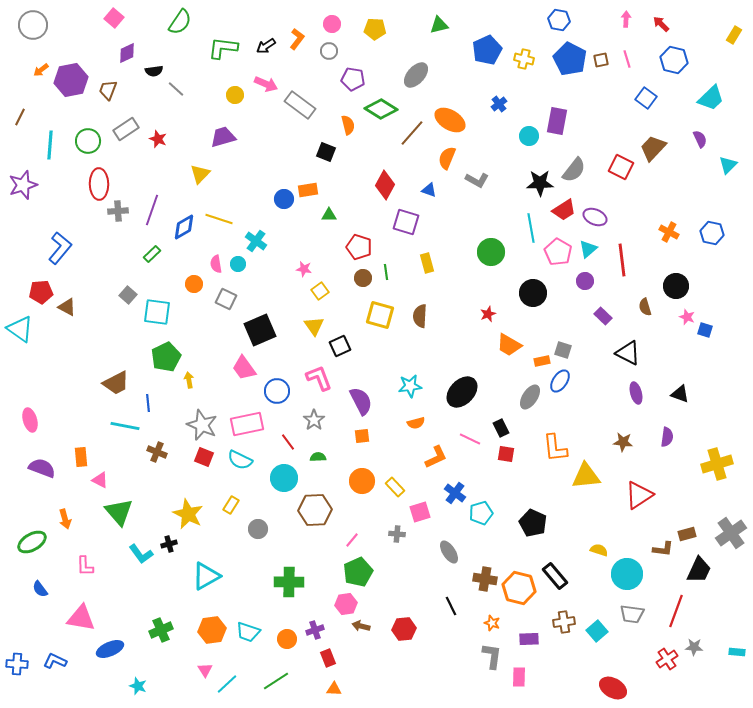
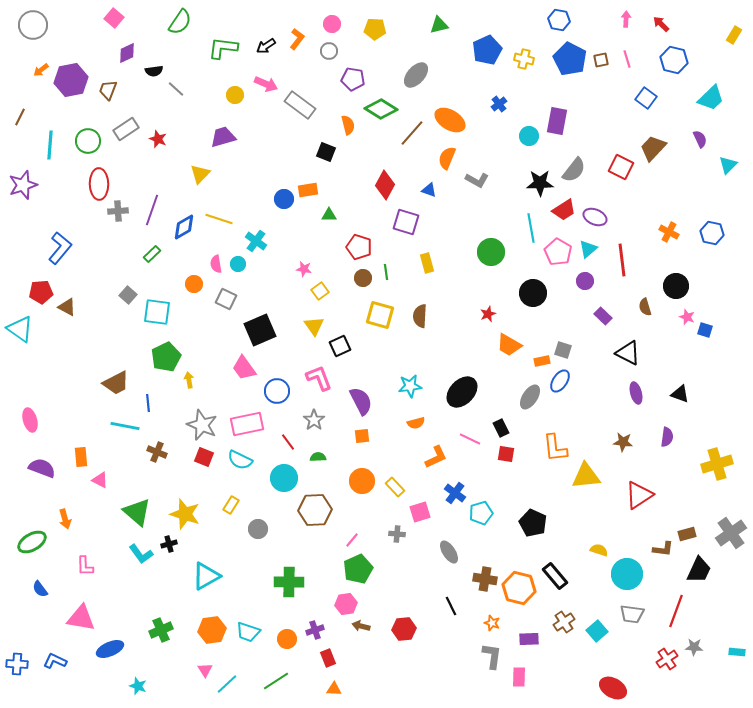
green triangle at (119, 512): moved 18 px right; rotated 8 degrees counterclockwise
yellow star at (188, 514): moved 3 px left; rotated 8 degrees counterclockwise
green pentagon at (358, 572): moved 3 px up
brown cross at (564, 622): rotated 25 degrees counterclockwise
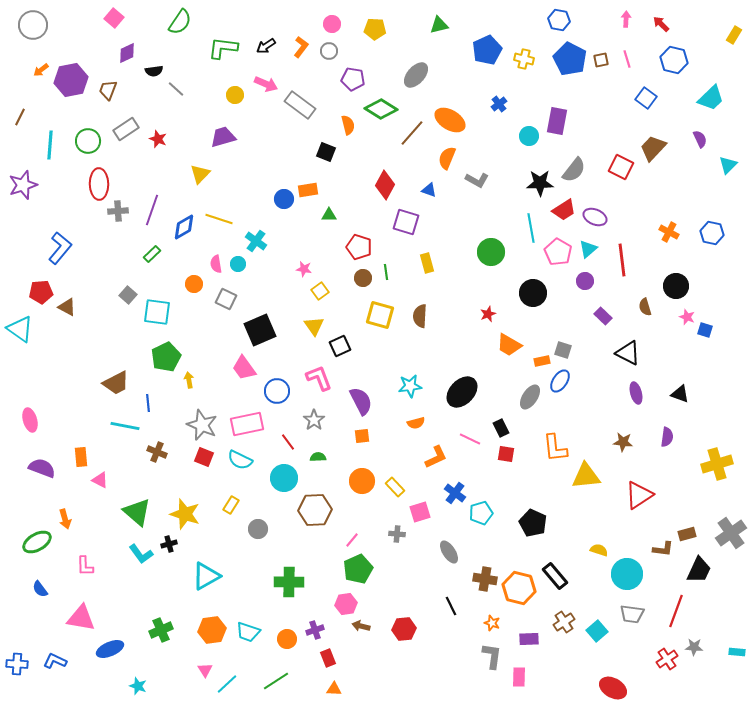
orange L-shape at (297, 39): moved 4 px right, 8 px down
green ellipse at (32, 542): moved 5 px right
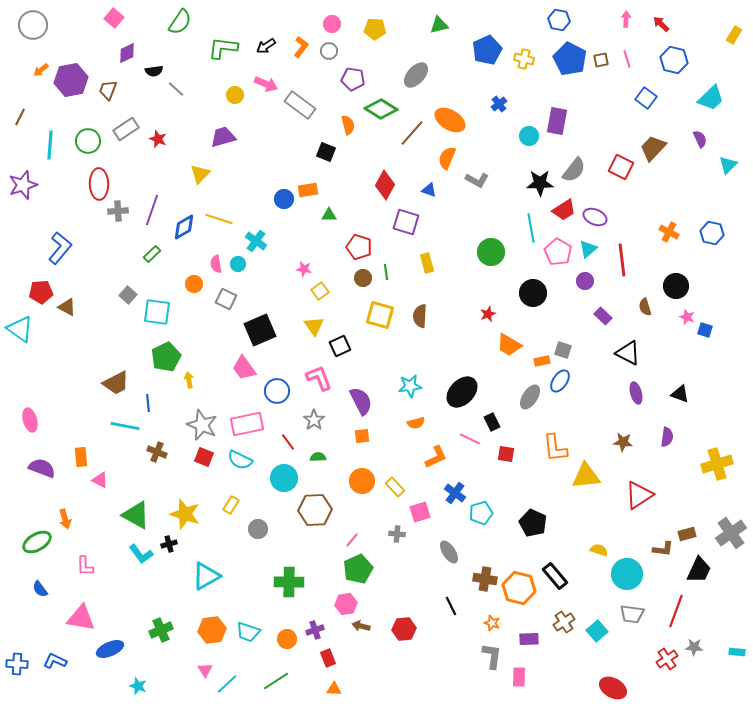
black rectangle at (501, 428): moved 9 px left, 6 px up
green triangle at (137, 512): moved 1 px left, 3 px down; rotated 12 degrees counterclockwise
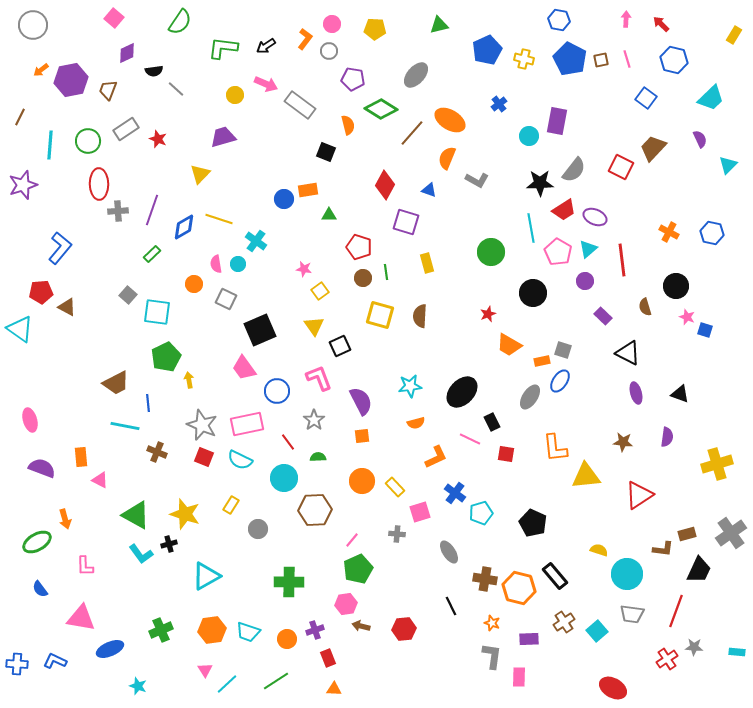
orange L-shape at (301, 47): moved 4 px right, 8 px up
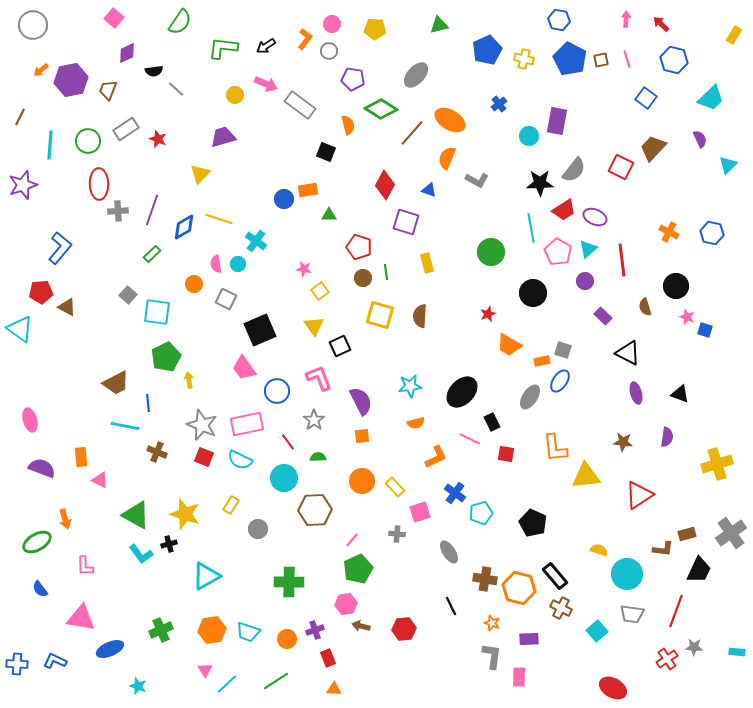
brown cross at (564, 622): moved 3 px left, 14 px up; rotated 30 degrees counterclockwise
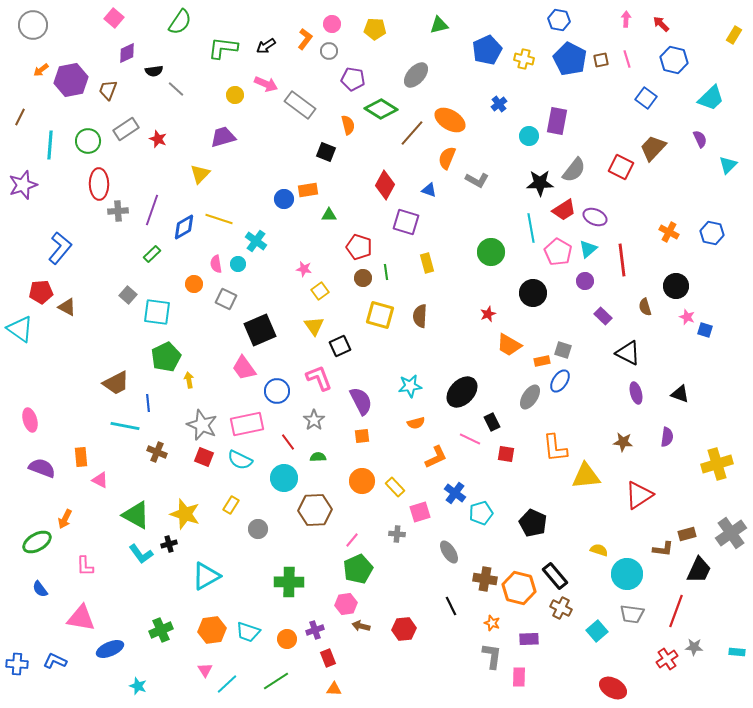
orange arrow at (65, 519): rotated 42 degrees clockwise
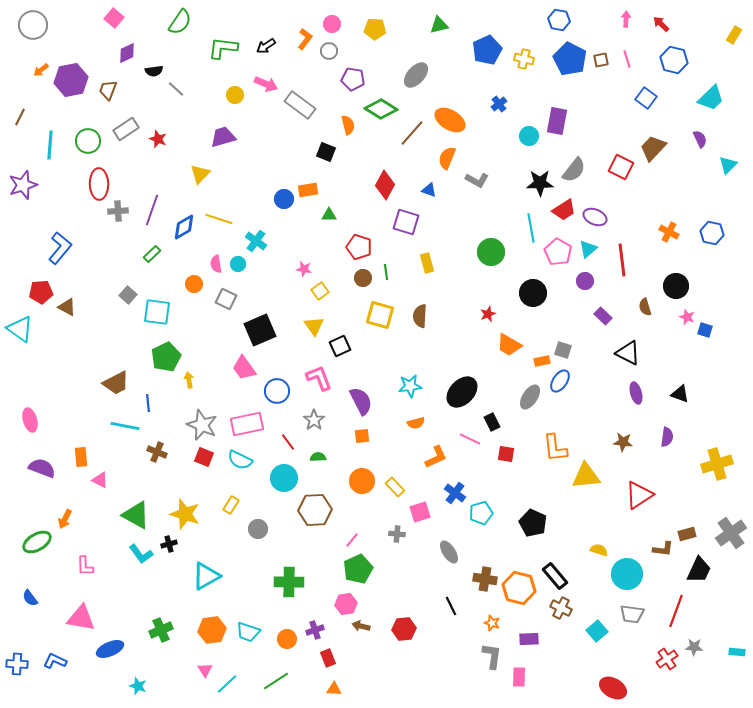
blue semicircle at (40, 589): moved 10 px left, 9 px down
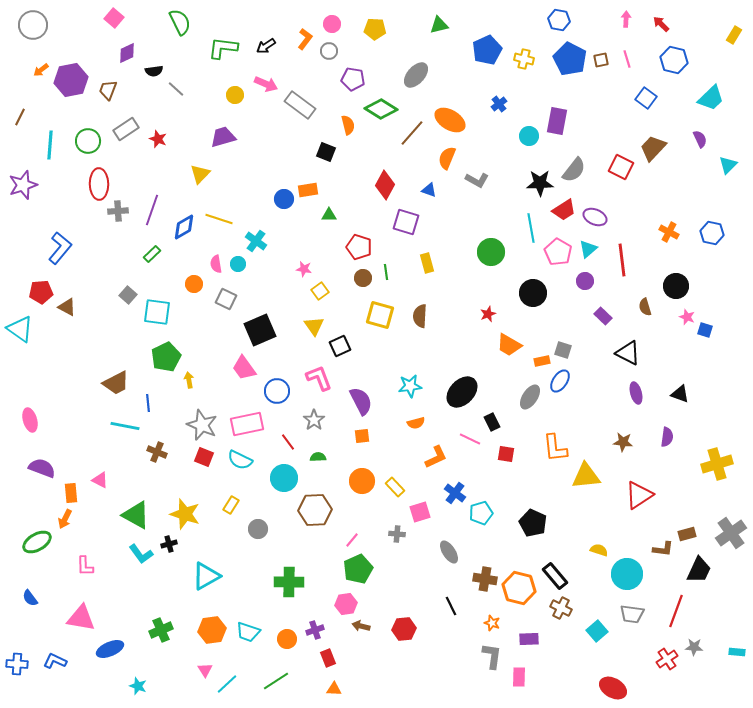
green semicircle at (180, 22): rotated 60 degrees counterclockwise
orange rectangle at (81, 457): moved 10 px left, 36 px down
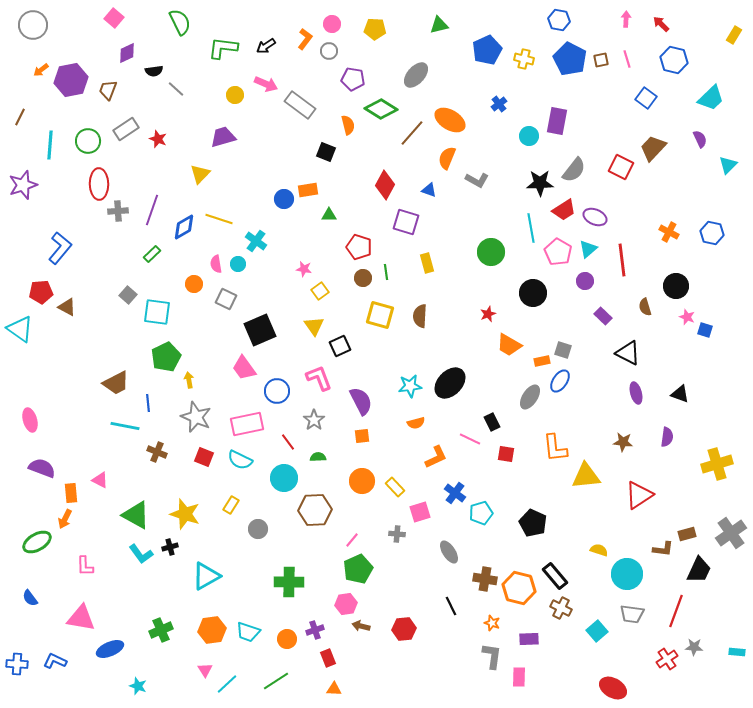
black ellipse at (462, 392): moved 12 px left, 9 px up
gray star at (202, 425): moved 6 px left, 8 px up
black cross at (169, 544): moved 1 px right, 3 px down
